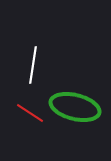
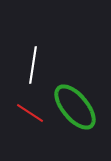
green ellipse: rotated 36 degrees clockwise
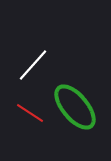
white line: rotated 33 degrees clockwise
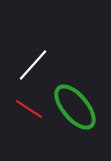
red line: moved 1 px left, 4 px up
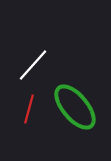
red line: rotated 72 degrees clockwise
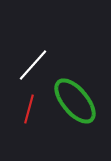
green ellipse: moved 6 px up
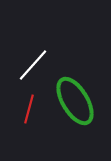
green ellipse: rotated 9 degrees clockwise
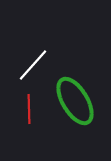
red line: rotated 16 degrees counterclockwise
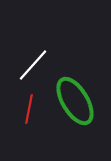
red line: rotated 12 degrees clockwise
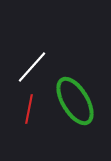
white line: moved 1 px left, 2 px down
